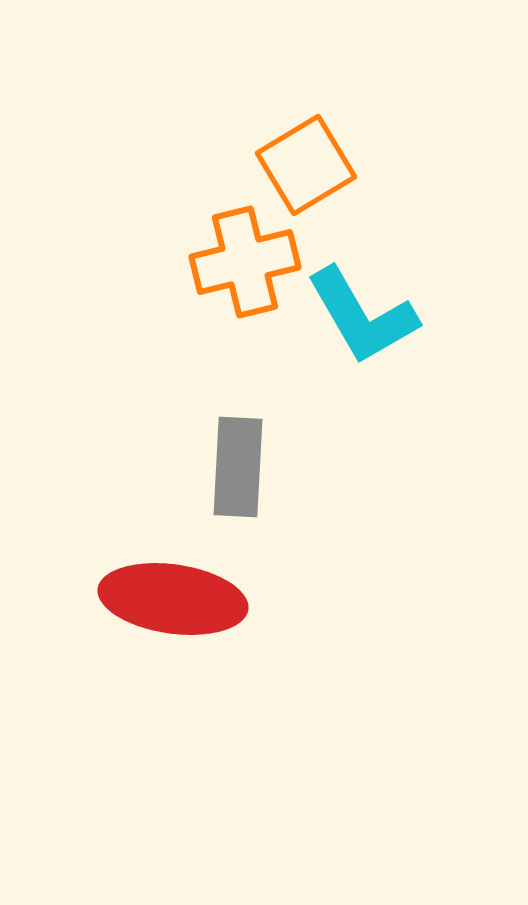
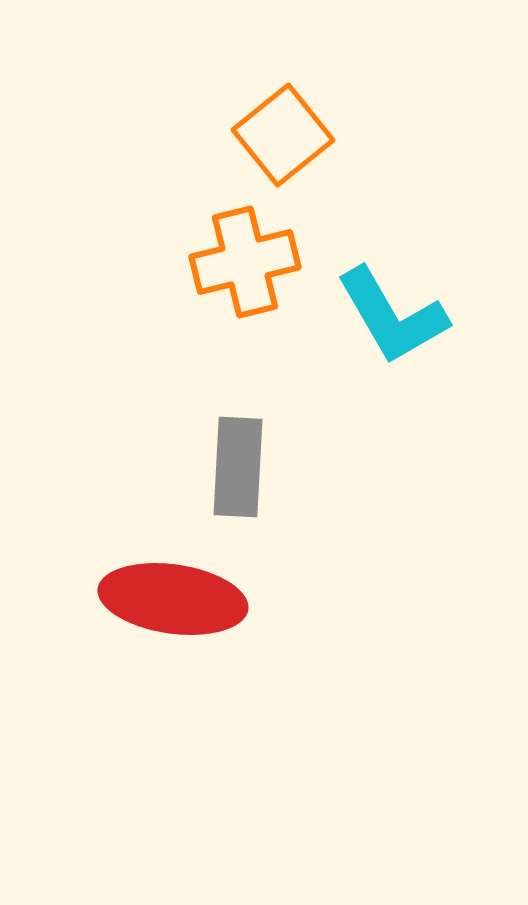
orange square: moved 23 px left, 30 px up; rotated 8 degrees counterclockwise
cyan L-shape: moved 30 px right
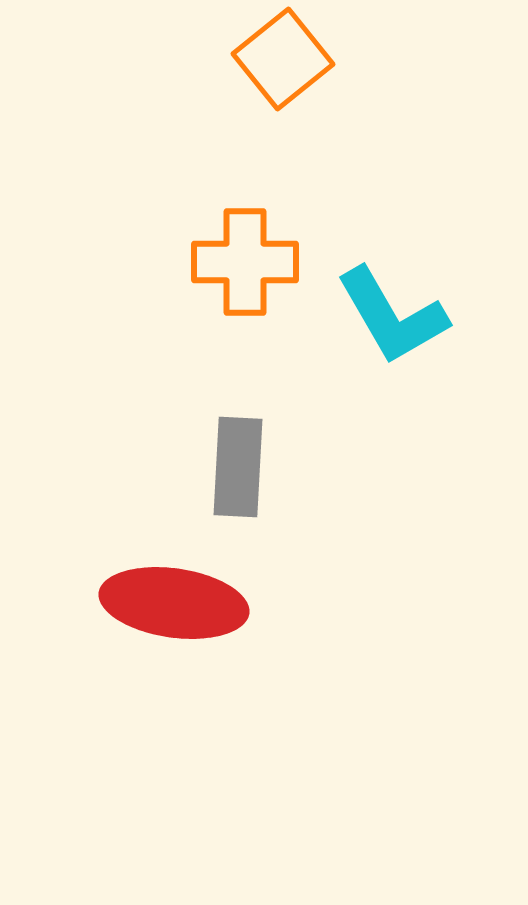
orange square: moved 76 px up
orange cross: rotated 14 degrees clockwise
red ellipse: moved 1 px right, 4 px down
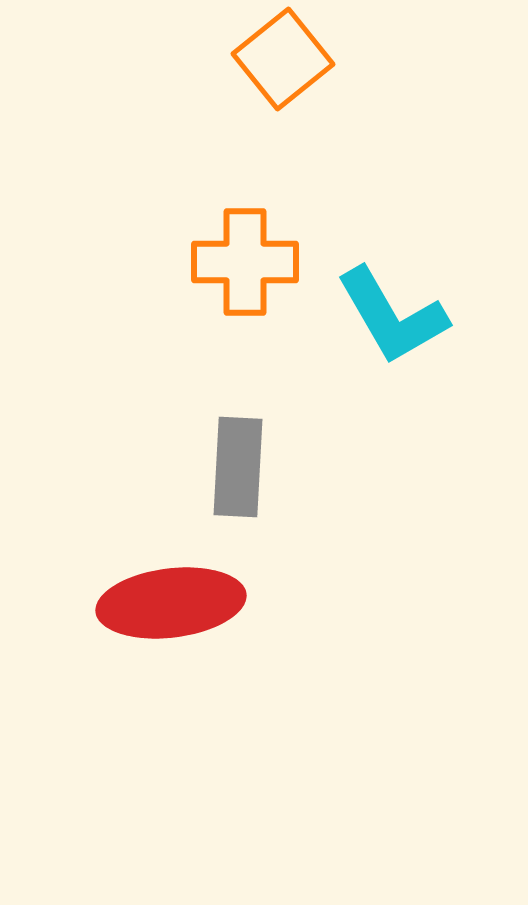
red ellipse: moved 3 px left; rotated 15 degrees counterclockwise
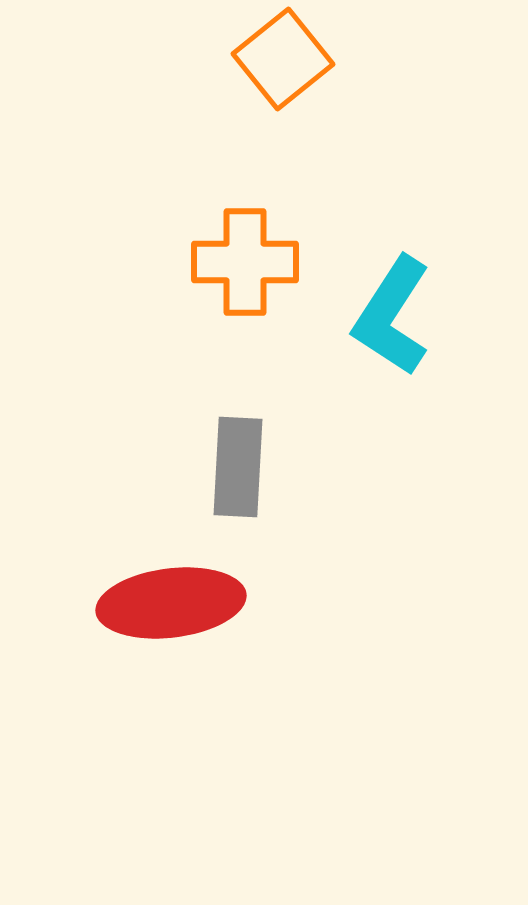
cyan L-shape: rotated 63 degrees clockwise
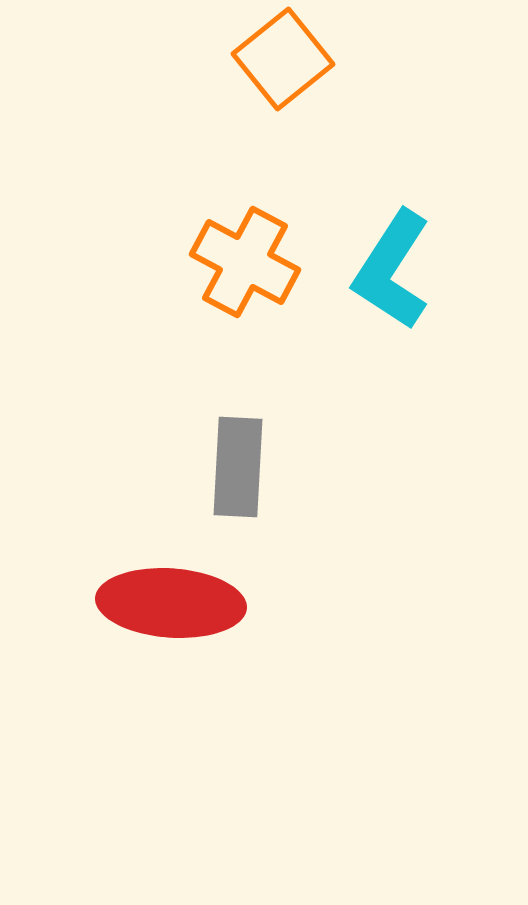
orange cross: rotated 28 degrees clockwise
cyan L-shape: moved 46 px up
red ellipse: rotated 11 degrees clockwise
